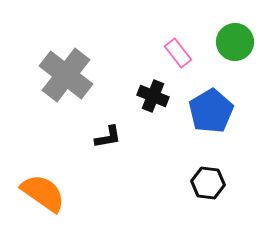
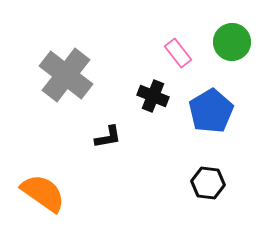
green circle: moved 3 px left
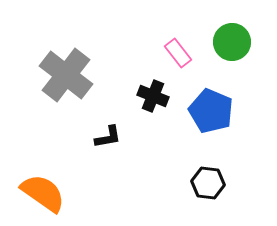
blue pentagon: rotated 18 degrees counterclockwise
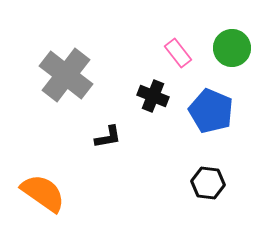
green circle: moved 6 px down
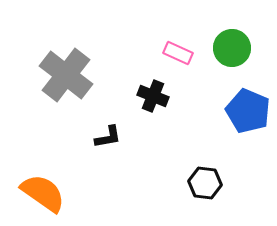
pink rectangle: rotated 28 degrees counterclockwise
blue pentagon: moved 37 px right
black hexagon: moved 3 px left
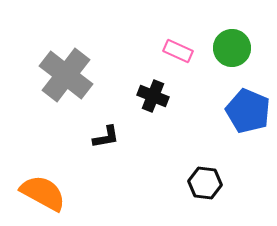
pink rectangle: moved 2 px up
black L-shape: moved 2 px left
orange semicircle: rotated 6 degrees counterclockwise
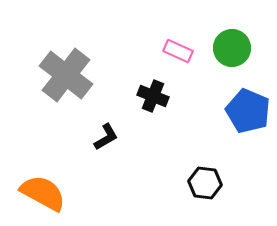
black L-shape: rotated 20 degrees counterclockwise
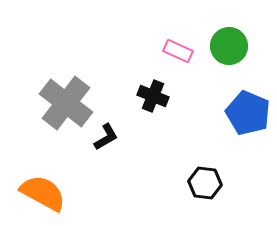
green circle: moved 3 px left, 2 px up
gray cross: moved 28 px down
blue pentagon: moved 2 px down
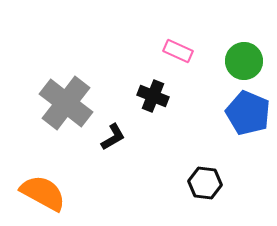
green circle: moved 15 px right, 15 px down
black L-shape: moved 7 px right
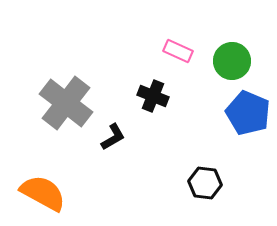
green circle: moved 12 px left
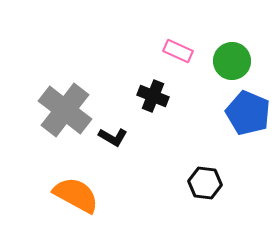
gray cross: moved 1 px left, 7 px down
black L-shape: rotated 60 degrees clockwise
orange semicircle: moved 33 px right, 2 px down
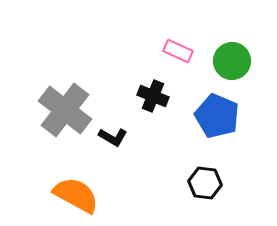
blue pentagon: moved 31 px left, 3 px down
